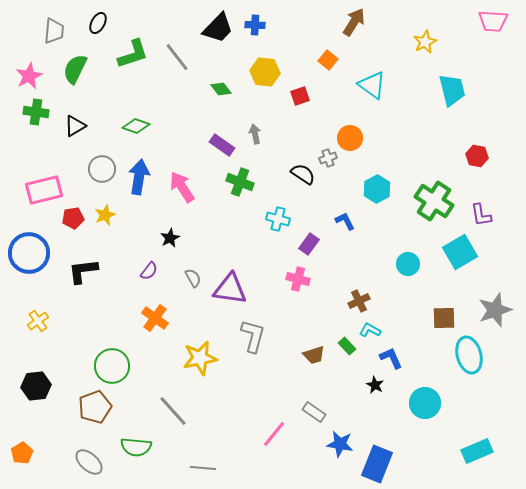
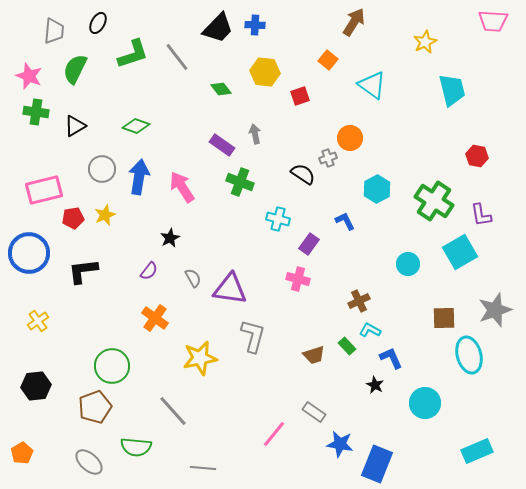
pink star at (29, 76): rotated 24 degrees counterclockwise
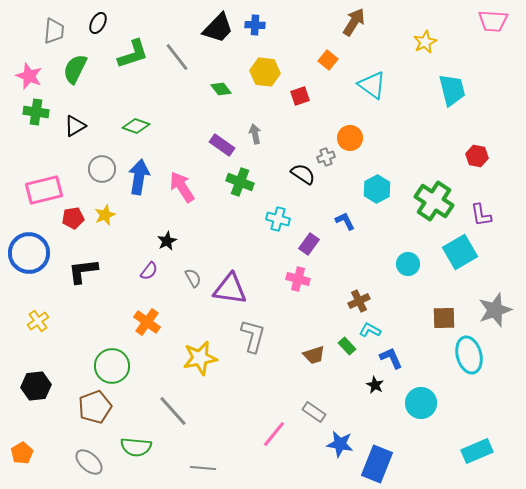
gray cross at (328, 158): moved 2 px left, 1 px up
black star at (170, 238): moved 3 px left, 3 px down
orange cross at (155, 318): moved 8 px left, 4 px down
cyan circle at (425, 403): moved 4 px left
